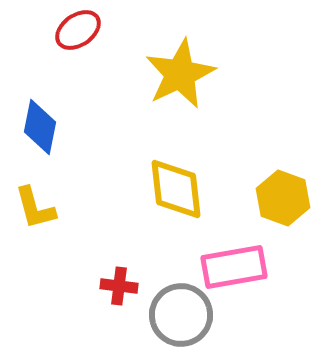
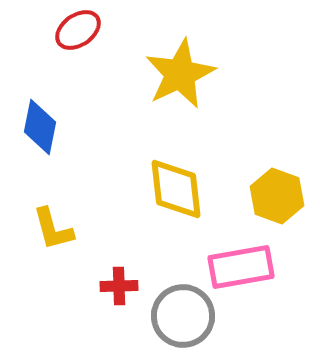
yellow hexagon: moved 6 px left, 2 px up
yellow L-shape: moved 18 px right, 21 px down
pink rectangle: moved 7 px right
red cross: rotated 9 degrees counterclockwise
gray circle: moved 2 px right, 1 px down
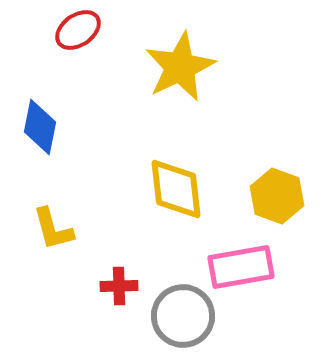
yellow star: moved 7 px up
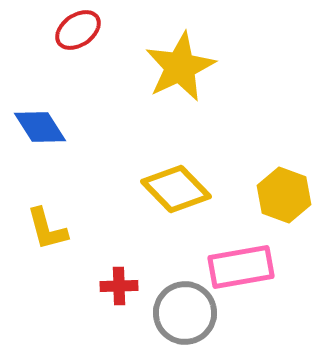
blue diamond: rotated 44 degrees counterclockwise
yellow diamond: rotated 38 degrees counterclockwise
yellow hexagon: moved 7 px right, 1 px up
yellow L-shape: moved 6 px left
gray circle: moved 2 px right, 3 px up
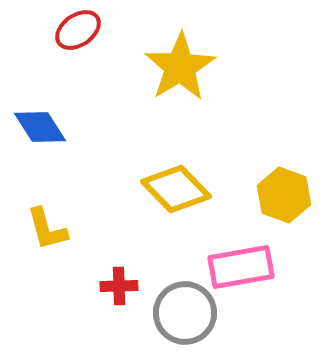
yellow star: rotated 6 degrees counterclockwise
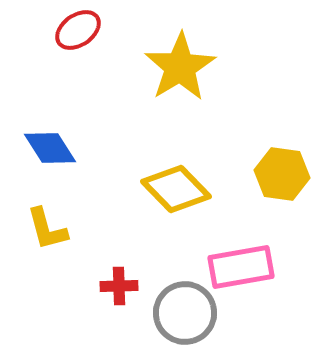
blue diamond: moved 10 px right, 21 px down
yellow hexagon: moved 2 px left, 21 px up; rotated 12 degrees counterclockwise
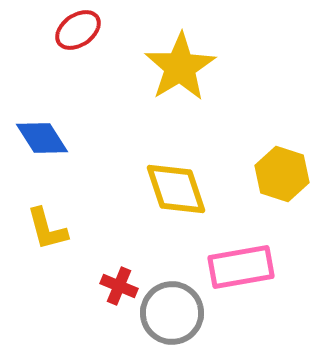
blue diamond: moved 8 px left, 10 px up
yellow hexagon: rotated 10 degrees clockwise
yellow diamond: rotated 26 degrees clockwise
red cross: rotated 24 degrees clockwise
gray circle: moved 13 px left
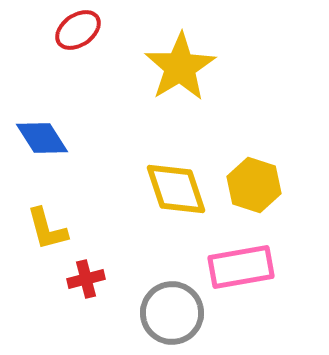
yellow hexagon: moved 28 px left, 11 px down
red cross: moved 33 px left, 7 px up; rotated 36 degrees counterclockwise
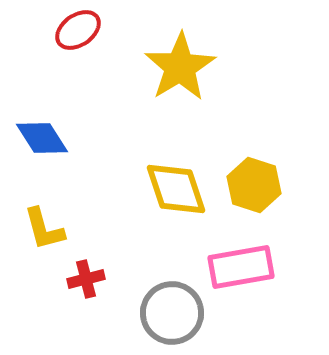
yellow L-shape: moved 3 px left
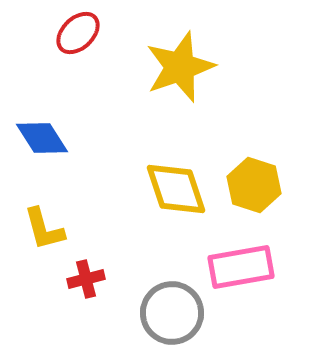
red ellipse: moved 3 px down; rotated 9 degrees counterclockwise
yellow star: rotated 12 degrees clockwise
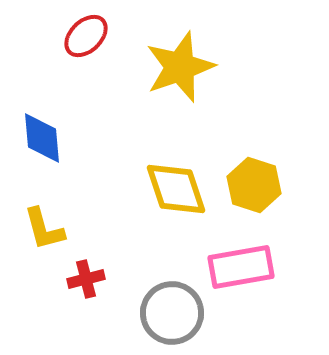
red ellipse: moved 8 px right, 3 px down
blue diamond: rotated 28 degrees clockwise
